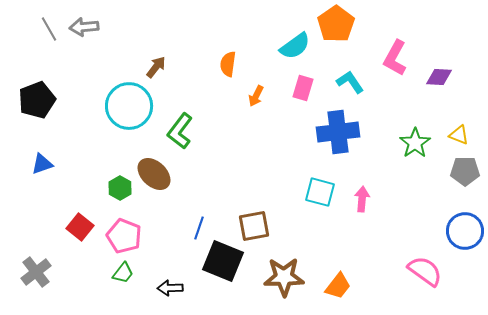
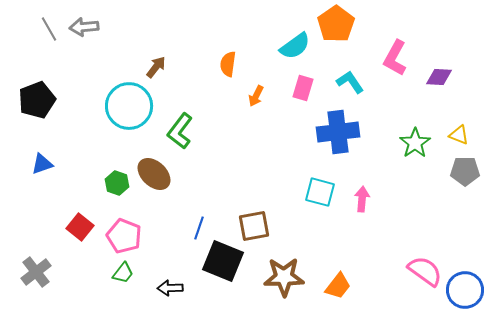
green hexagon: moved 3 px left, 5 px up; rotated 10 degrees counterclockwise
blue circle: moved 59 px down
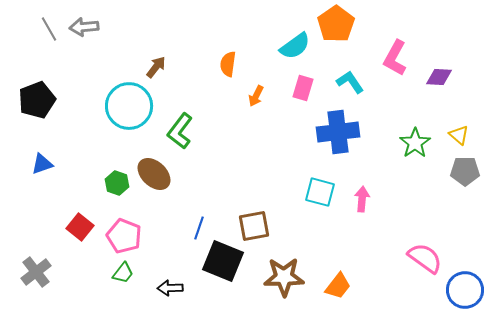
yellow triangle: rotated 20 degrees clockwise
pink semicircle: moved 13 px up
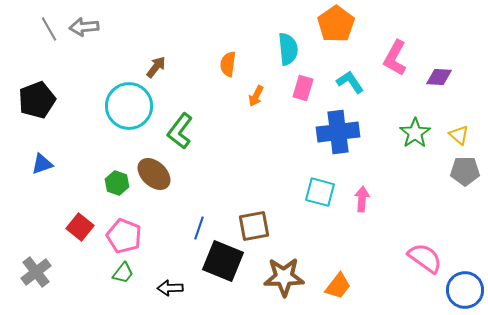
cyan semicircle: moved 7 px left, 3 px down; rotated 60 degrees counterclockwise
green star: moved 10 px up
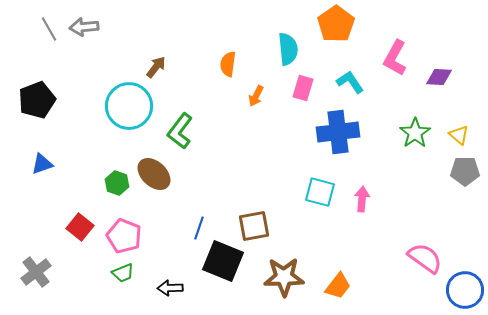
green trapezoid: rotated 30 degrees clockwise
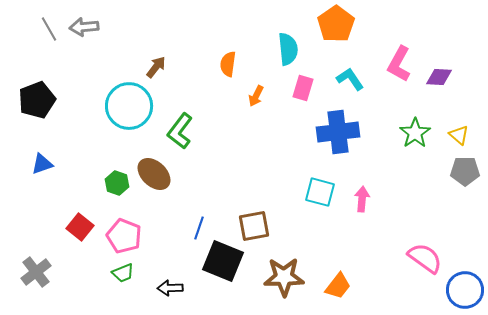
pink L-shape: moved 4 px right, 6 px down
cyan L-shape: moved 3 px up
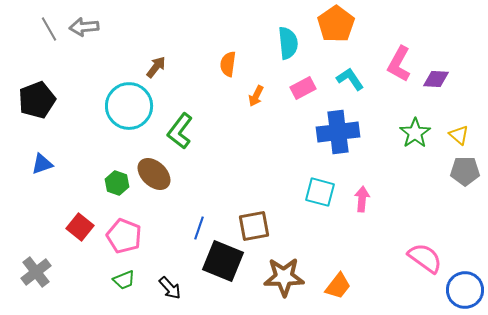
cyan semicircle: moved 6 px up
purple diamond: moved 3 px left, 2 px down
pink rectangle: rotated 45 degrees clockwise
green trapezoid: moved 1 px right, 7 px down
black arrow: rotated 130 degrees counterclockwise
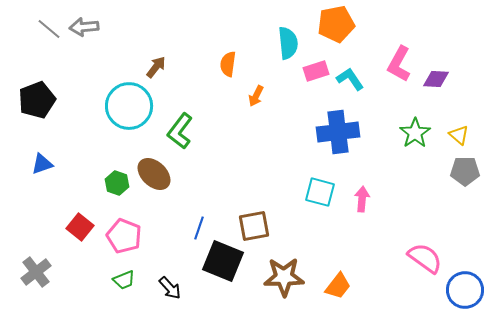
orange pentagon: rotated 24 degrees clockwise
gray line: rotated 20 degrees counterclockwise
pink rectangle: moved 13 px right, 17 px up; rotated 10 degrees clockwise
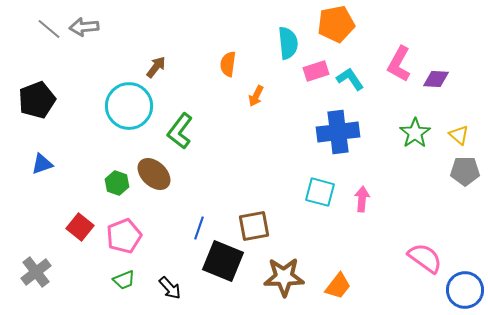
pink pentagon: rotated 28 degrees clockwise
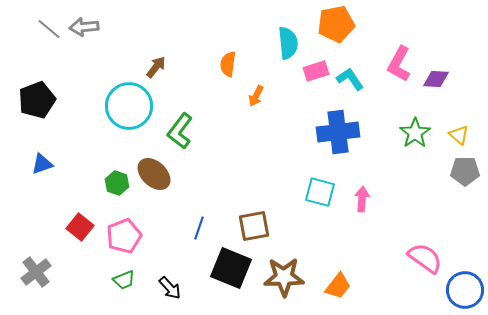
black square: moved 8 px right, 7 px down
